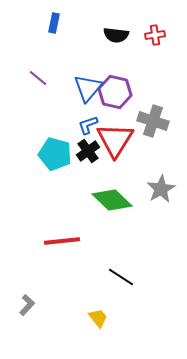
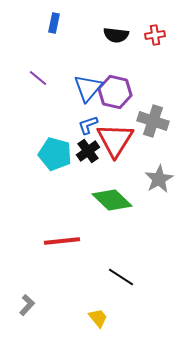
gray star: moved 2 px left, 10 px up
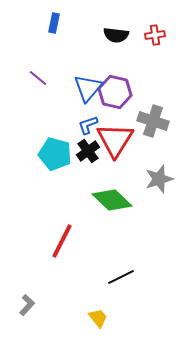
gray star: rotated 12 degrees clockwise
red line: rotated 57 degrees counterclockwise
black line: rotated 60 degrees counterclockwise
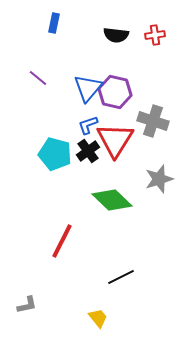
gray L-shape: rotated 35 degrees clockwise
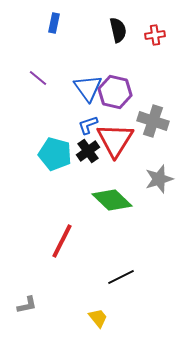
black semicircle: moved 2 px right, 5 px up; rotated 110 degrees counterclockwise
blue triangle: rotated 16 degrees counterclockwise
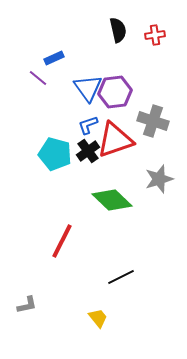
blue rectangle: moved 35 px down; rotated 54 degrees clockwise
purple hexagon: rotated 20 degrees counterclockwise
red triangle: rotated 39 degrees clockwise
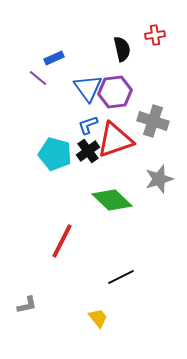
black semicircle: moved 4 px right, 19 px down
